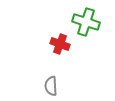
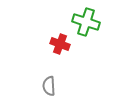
gray semicircle: moved 2 px left
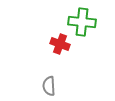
green cross: moved 4 px left; rotated 12 degrees counterclockwise
